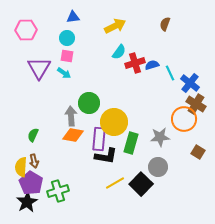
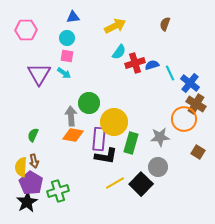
purple triangle: moved 6 px down
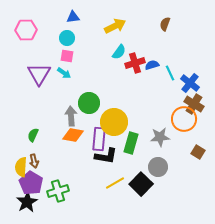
brown cross: moved 2 px left
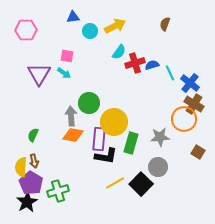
cyan circle: moved 23 px right, 7 px up
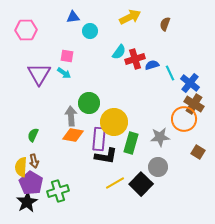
yellow arrow: moved 15 px right, 9 px up
red cross: moved 4 px up
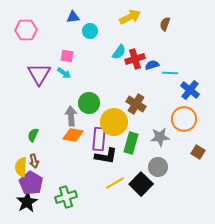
cyan line: rotated 63 degrees counterclockwise
blue cross: moved 7 px down
brown cross: moved 58 px left
green cross: moved 8 px right, 6 px down
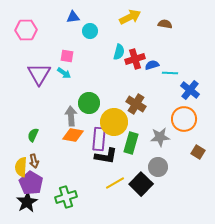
brown semicircle: rotated 80 degrees clockwise
cyan semicircle: rotated 21 degrees counterclockwise
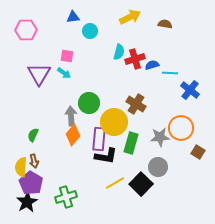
orange circle: moved 3 px left, 9 px down
orange diamond: rotated 60 degrees counterclockwise
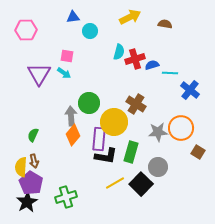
gray star: moved 2 px left, 5 px up
green rectangle: moved 9 px down
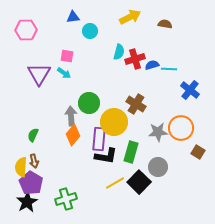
cyan line: moved 1 px left, 4 px up
black square: moved 2 px left, 2 px up
green cross: moved 2 px down
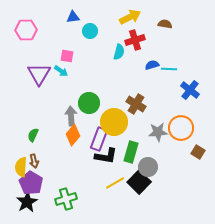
red cross: moved 19 px up
cyan arrow: moved 3 px left, 2 px up
purple rectangle: rotated 15 degrees clockwise
gray circle: moved 10 px left
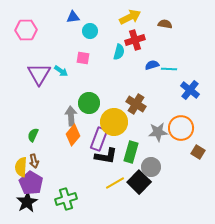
pink square: moved 16 px right, 2 px down
gray circle: moved 3 px right
